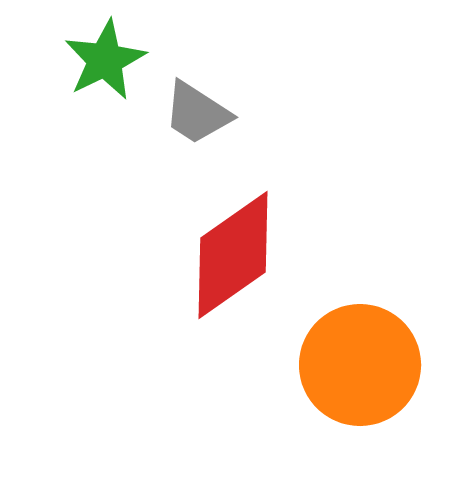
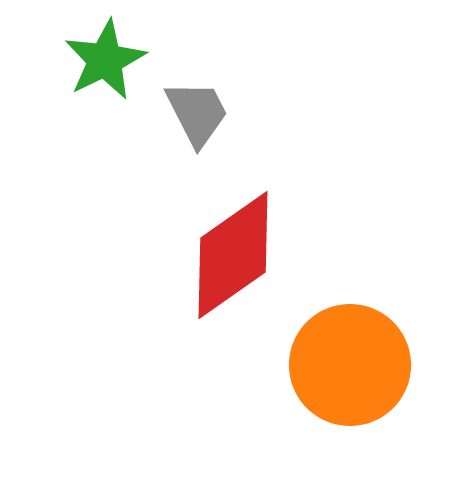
gray trapezoid: rotated 150 degrees counterclockwise
orange circle: moved 10 px left
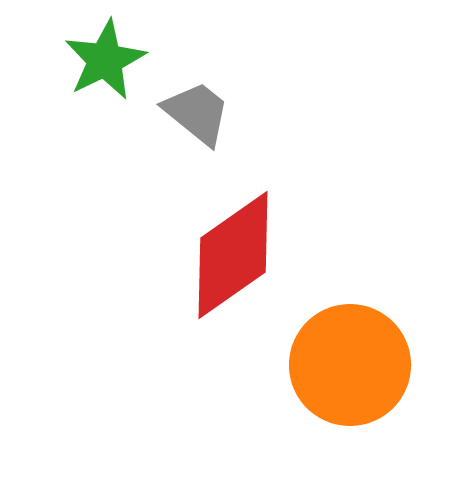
gray trapezoid: rotated 24 degrees counterclockwise
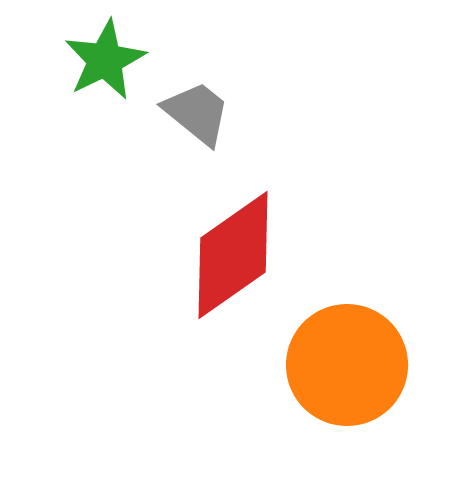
orange circle: moved 3 px left
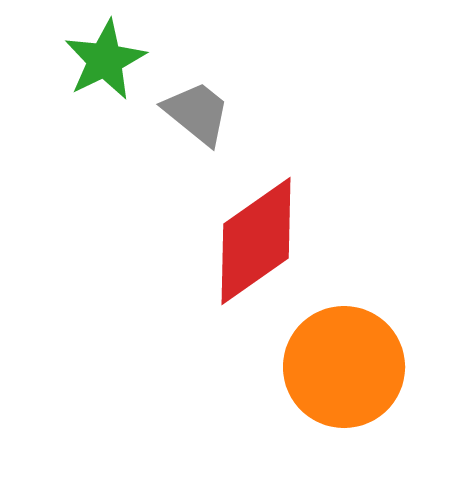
red diamond: moved 23 px right, 14 px up
orange circle: moved 3 px left, 2 px down
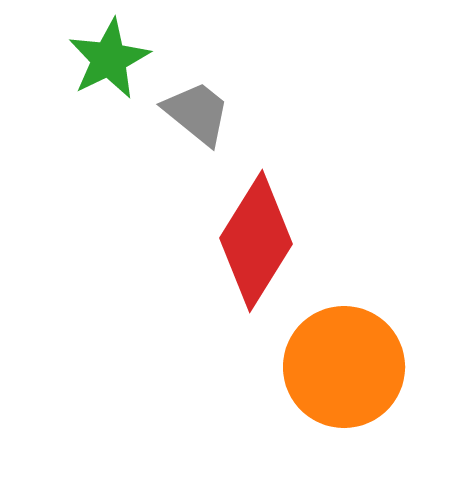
green star: moved 4 px right, 1 px up
red diamond: rotated 23 degrees counterclockwise
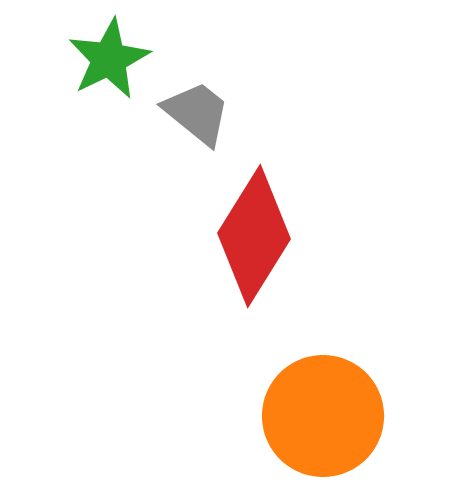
red diamond: moved 2 px left, 5 px up
orange circle: moved 21 px left, 49 px down
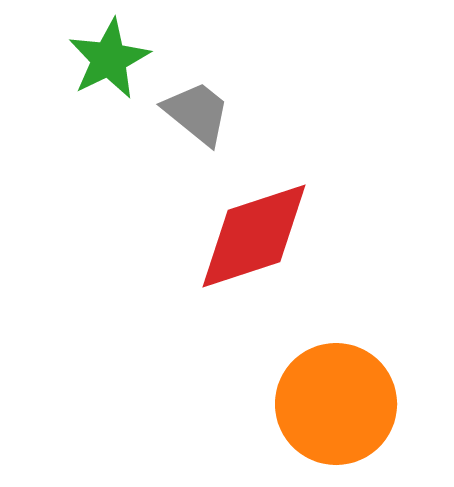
red diamond: rotated 40 degrees clockwise
orange circle: moved 13 px right, 12 px up
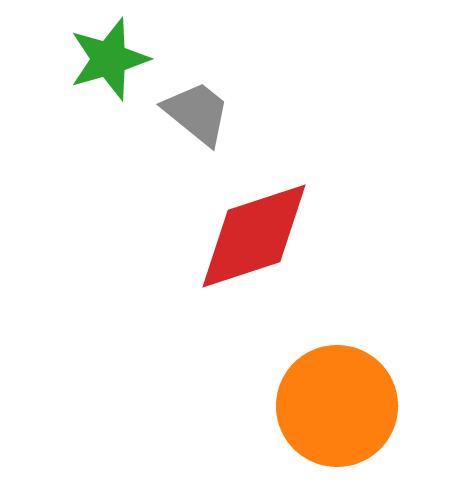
green star: rotated 10 degrees clockwise
orange circle: moved 1 px right, 2 px down
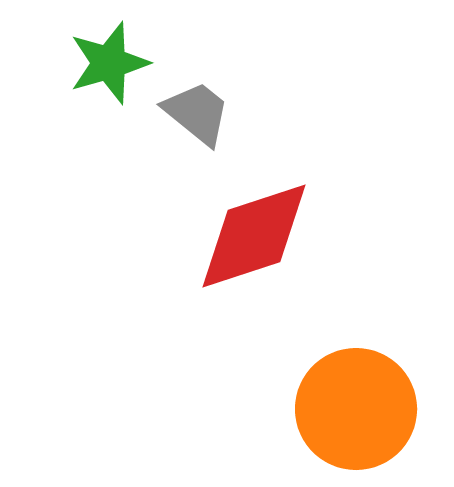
green star: moved 4 px down
orange circle: moved 19 px right, 3 px down
